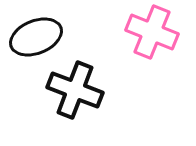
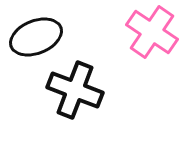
pink cross: rotated 12 degrees clockwise
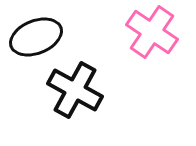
black cross: rotated 8 degrees clockwise
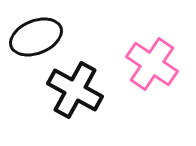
pink cross: moved 32 px down
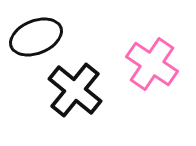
black cross: rotated 10 degrees clockwise
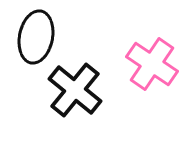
black ellipse: rotated 57 degrees counterclockwise
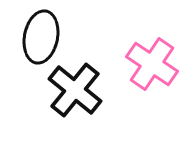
black ellipse: moved 5 px right
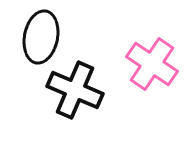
black cross: rotated 16 degrees counterclockwise
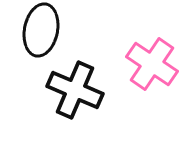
black ellipse: moved 7 px up
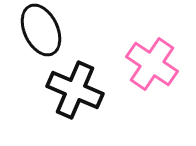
black ellipse: rotated 36 degrees counterclockwise
